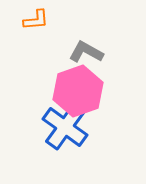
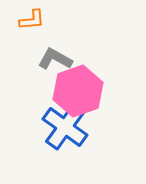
orange L-shape: moved 4 px left
gray L-shape: moved 31 px left, 7 px down
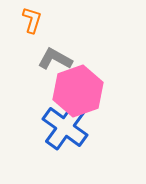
orange L-shape: rotated 68 degrees counterclockwise
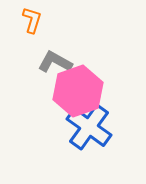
gray L-shape: moved 3 px down
blue cross: moved 24 px right
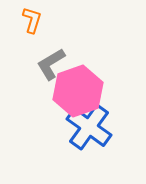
gray L-shape: moved 4 px left, 2 px down; rotated 60 degrees counterclockwise
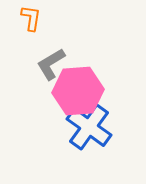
orange L-shape: moved 1 px left, 2 px up; rotated 8 degrees counterclockwise
pink hexagon: rotated 15 degrees clockwise
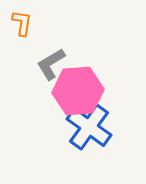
orange L-shape: moved 9 px left, 5 px down
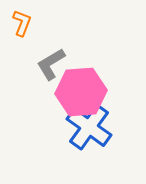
orange L-shape: rotated 12 degrees clockwise
pink hexagon: moved 3 px right, 1 px down
